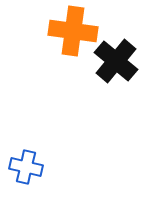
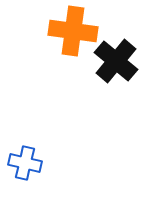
blue cross: moved 1 px left, 4 px up
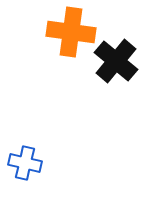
orange cross: moved 2 px left, 1 px down
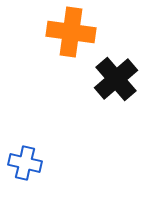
black cross: moved 18 px down; rotated 9 degrees clockwise
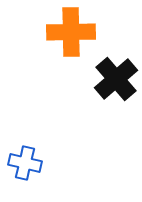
orange cross: rotated 9 degrees counterclockwise
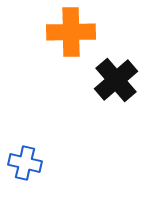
black cross: moved 1 px down
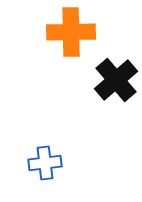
blue cross: moved 20 px right; rotated 20 degrees counterclockwise
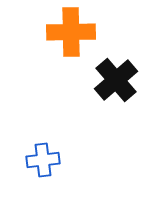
blue cross: moved 2 px left, 3 px up
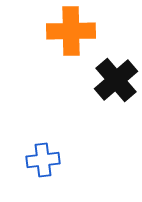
orange cross: moved 1 px up
